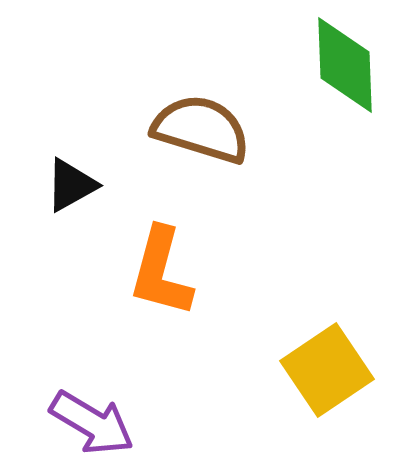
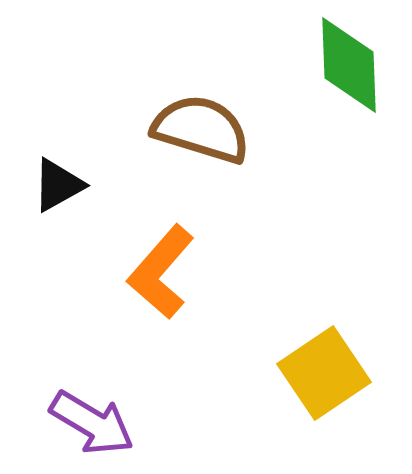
green diamond: moved 4 px right
black triangle: moved 13 px left
orange L-shape: rotated 26 degrees clockwise
yellow square: moved 3 px left, 3 px down
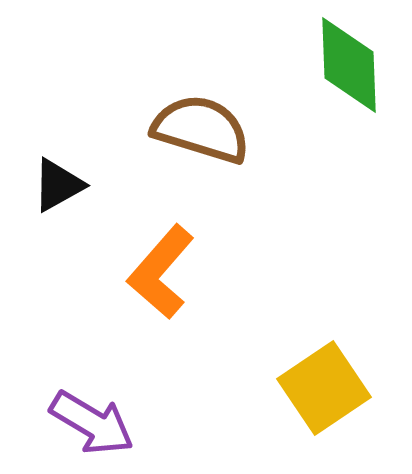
yellow square: moved 15 px down
